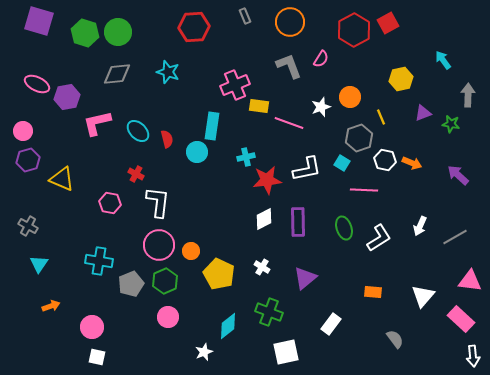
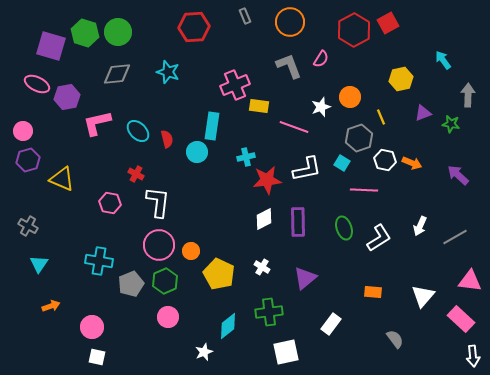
purple square at (39, 21): moved 12 px right, 25 px down
pink line at (289, 123): moved 5 px right, 4 px down
green cross at (269, 312): rotated 28 degrees counterclockwise
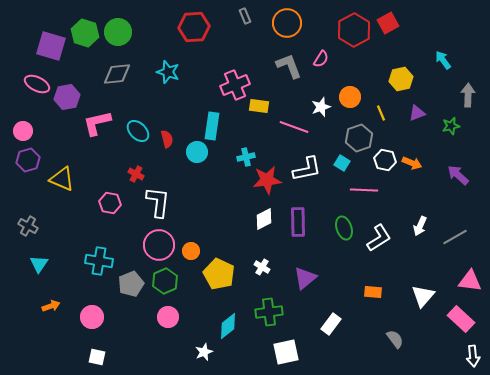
orange circle at (290, 22): moved 3 px left, 1 px down
purple triangle at (423, 113): moved 6 px left
yellow line at (381, 117): moved 4 px up
green star at (451, 124): moved 2 px down; rotated 24 degrees counterclockwise
pink circle at (92, 327): moved 10 px up
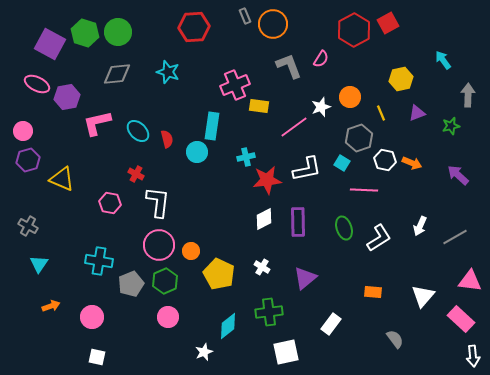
orange circle at (287, 23): moved 14 px left, 1 px down
purple square at (51, 46): moved 1 px left, 2 px up; rotated 12 degrees clockwise
pink line at (294, 127): rotated 56 degrees counterclockwise
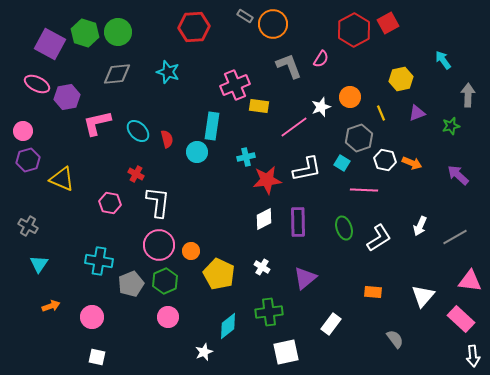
gray rectangle at (245, 16): rotated 35 degrees counterclockwise
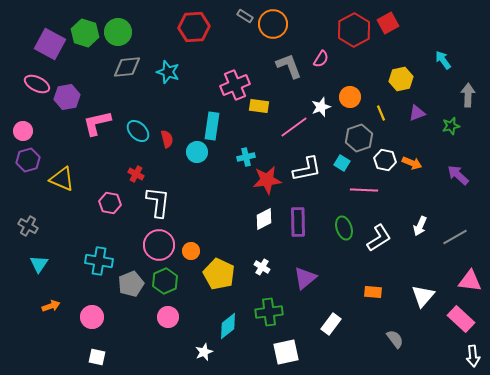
gray diamond at (117, 74): moved 10 px right, 7 px up
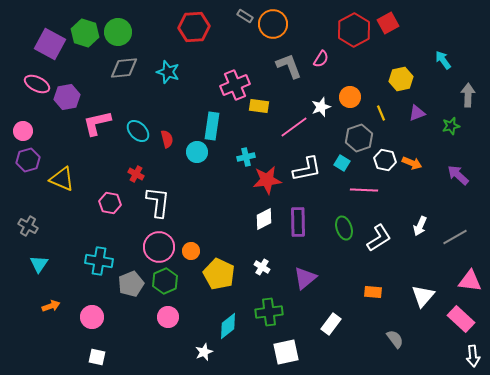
gray diamond at (127, 67): moved 3 px left, 1 px down
pink circle at (159, 245): moved 2 px down
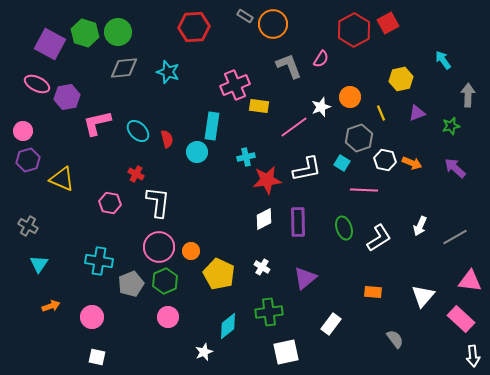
purple arrow at (458, 175): moved 3 px left, 7 px up
